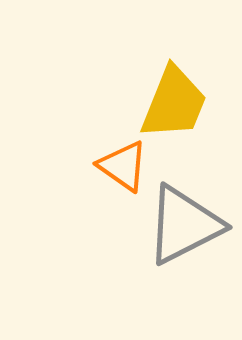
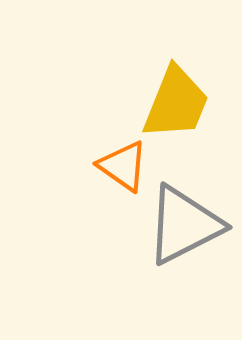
yellow trapezoid: moved 2 px right
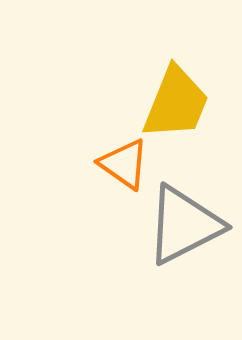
orange triangle: moved 1 px right, 2 px up
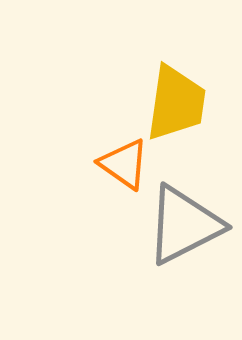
yellow trapezoid: rotated 14 degrees counterclockwise
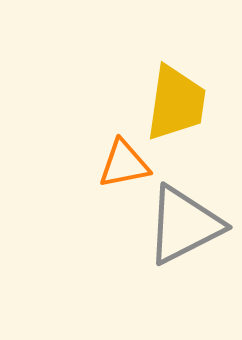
orange triangle: rotated 46 degrees counterclockwise
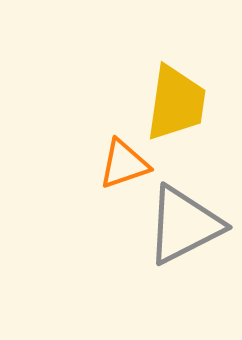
orange triangle: rotated 8 degrees counterclockwise
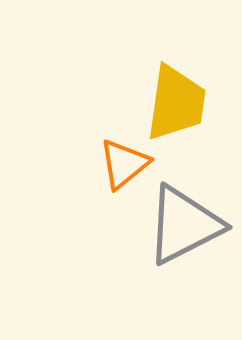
orange triangle: rotated 20 degrees counterclockwise
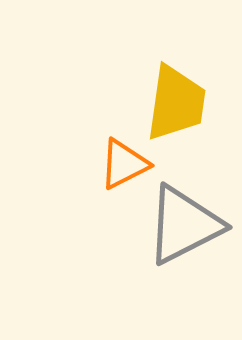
orange triangle: rotated 12 degrees clockwise
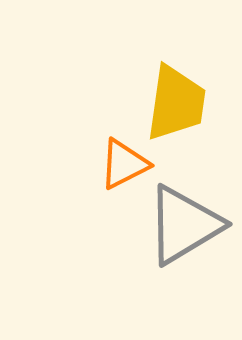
gray triangle: rotated 4 degrees counterclockwise
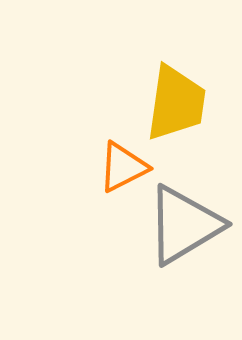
orange triangle: moved 1 px left, 3 px down
